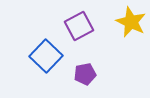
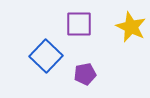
yellow star: moved 5 px down
purple square: moved 2 px up; rotated 28 degrees clockwise
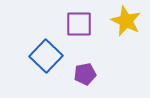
yellow star: moved 5 px left, 6 px up
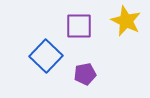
purple square: moved 2 px down
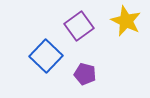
purple square: rotated 36 degrees counterclockwise
purple pentagon: rotated 25 degrees clockwise
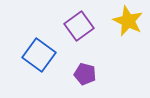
yellow star: moved 2 px right
blue square: moved 7 px left, 1 px up; rotated 8 degrees counterclockwise
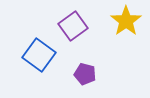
yellow star: moved 2 px left; rotated 12 degrees clockwise
purple square: moved 6 px left
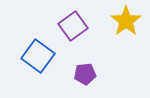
blue square: moved 1 px left, 1 px down
purple pentagon: rotated 20 degrees counterclockwise
